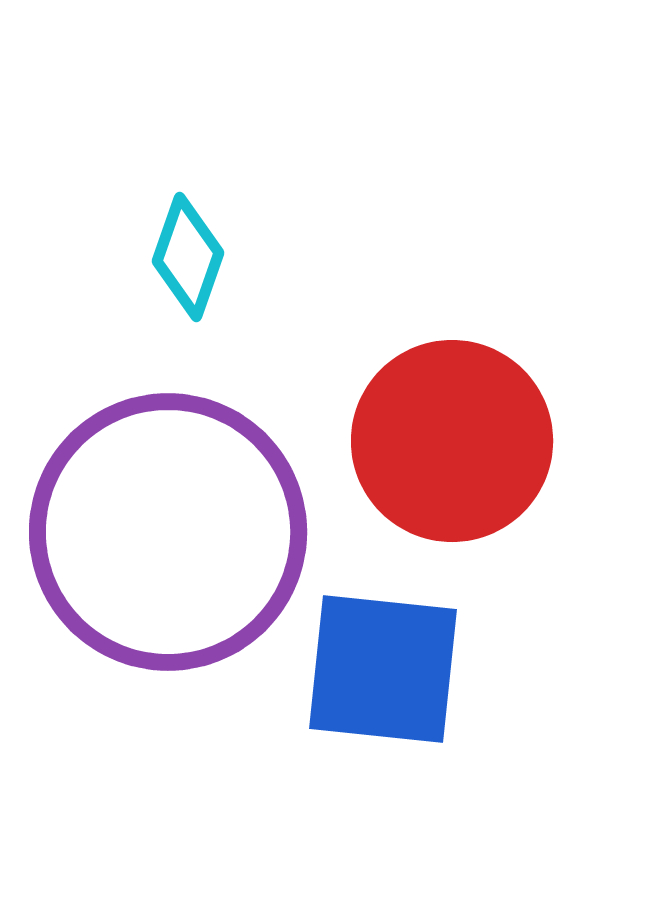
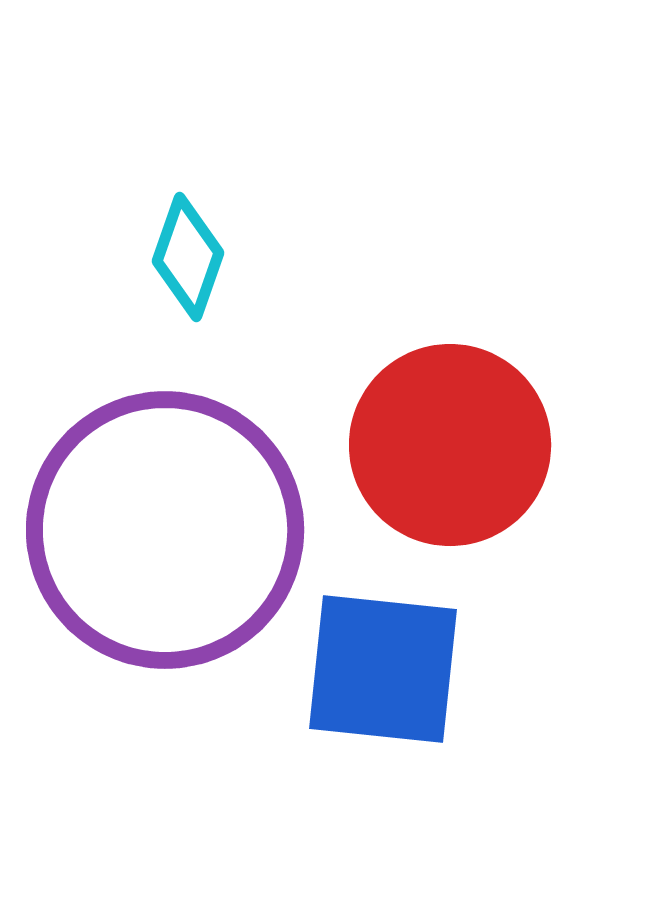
red circle: moved 2 px left, 4 px down
purple circle: moved 3 px left, 2 px up
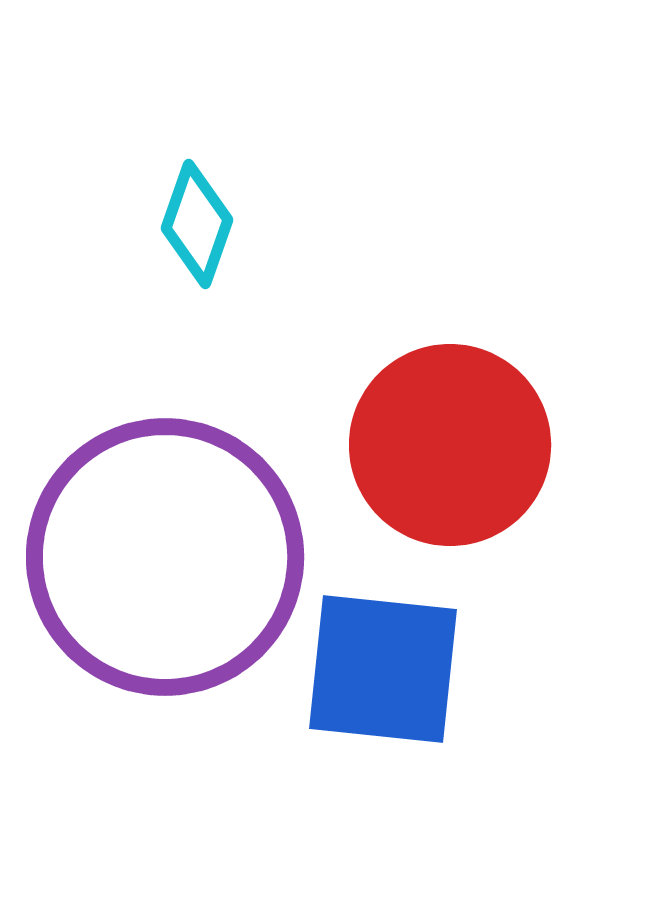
cyan diamond: moved 9 px right, 33 px up
purple circle: moved 27 px down
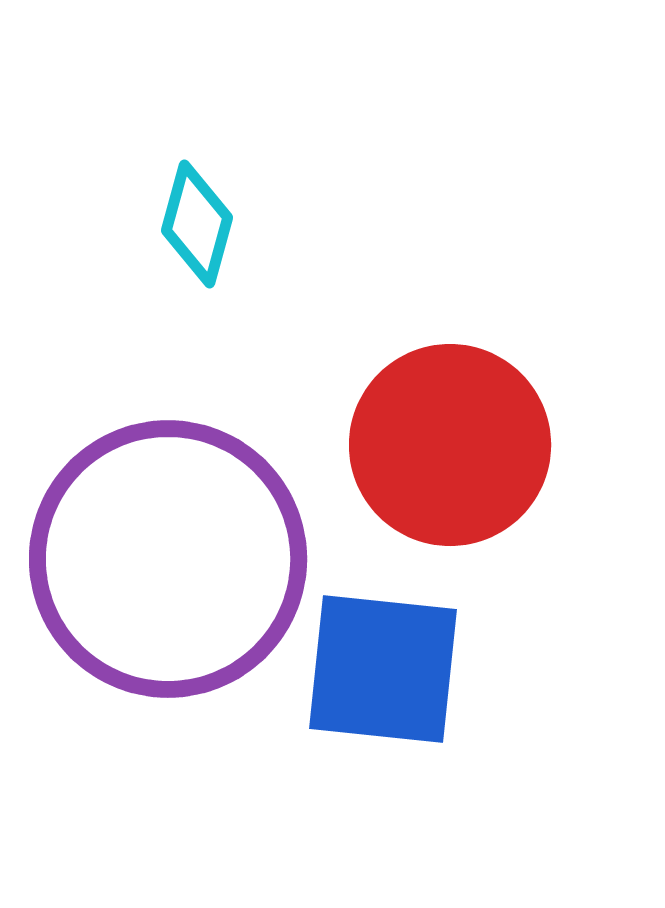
cyan diamond: rotated 4 degrees counterclockwise
purple circle: moved 3 px right, 2 px down
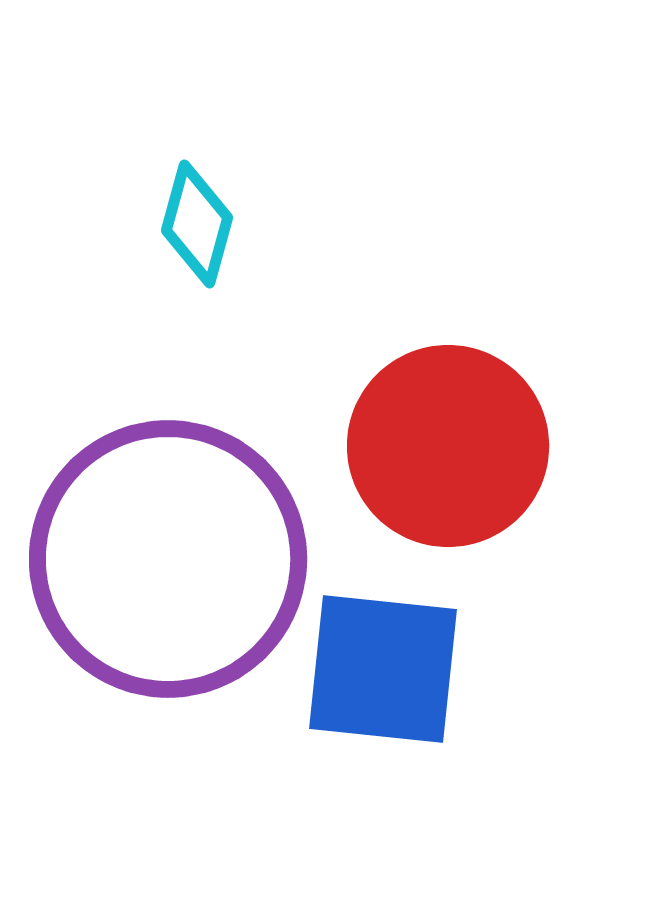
red circle: moved 2 px left, 1 px down
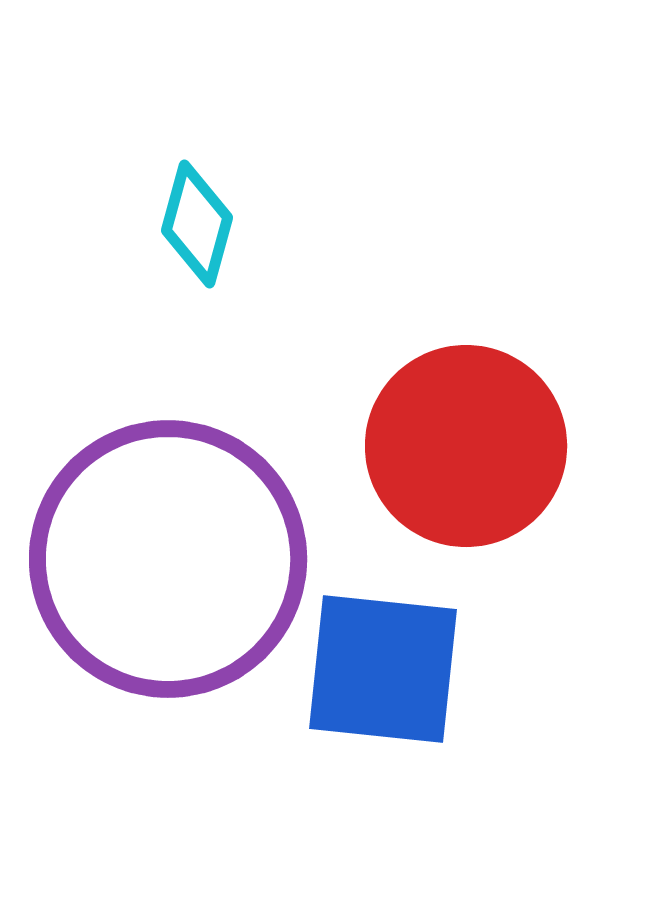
red circle: moved 18 px right
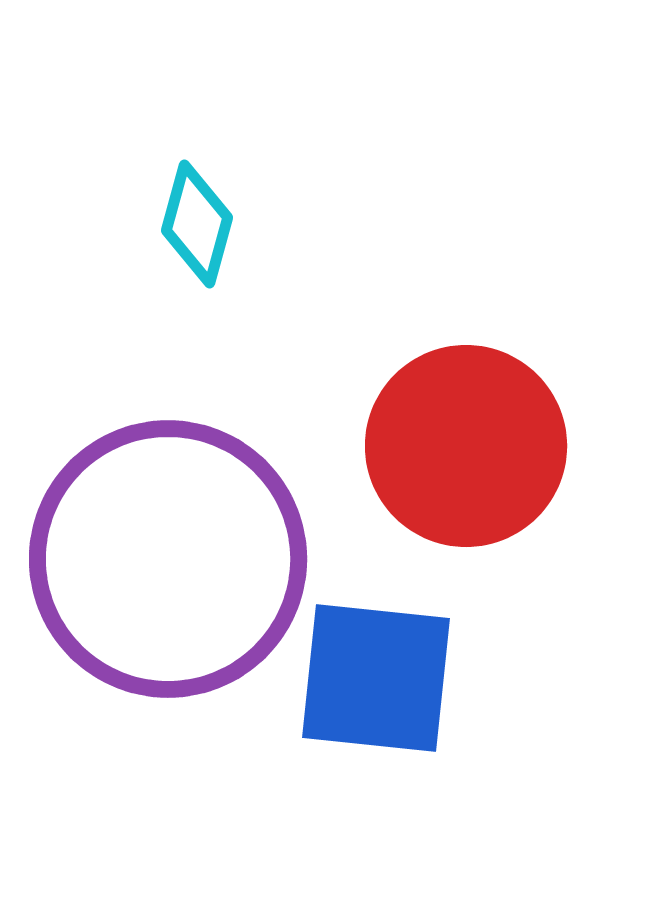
blue square: moved 7 px left, 9 px down
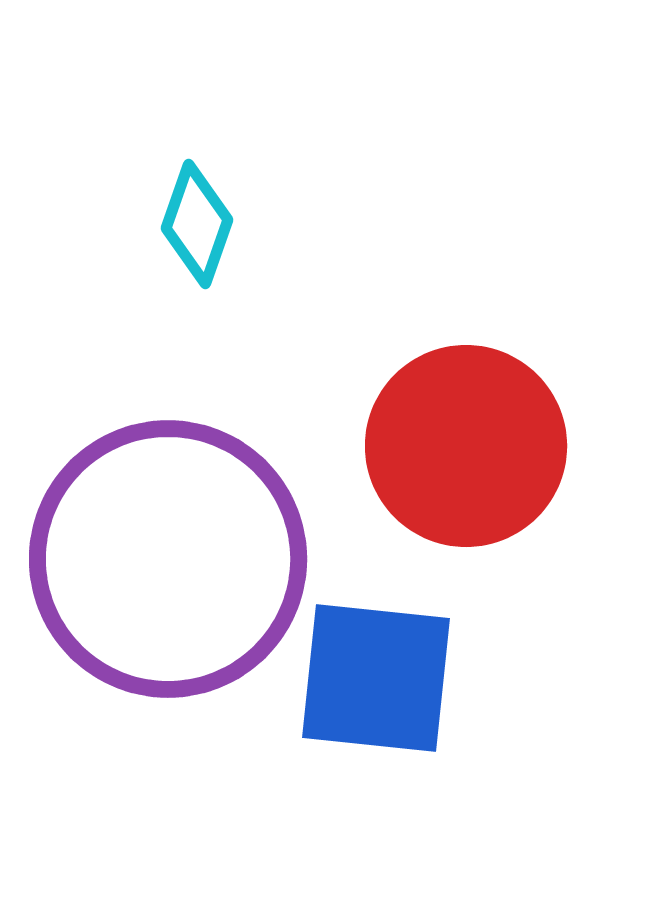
cyan diamond: rotated 4 degrees clockwise
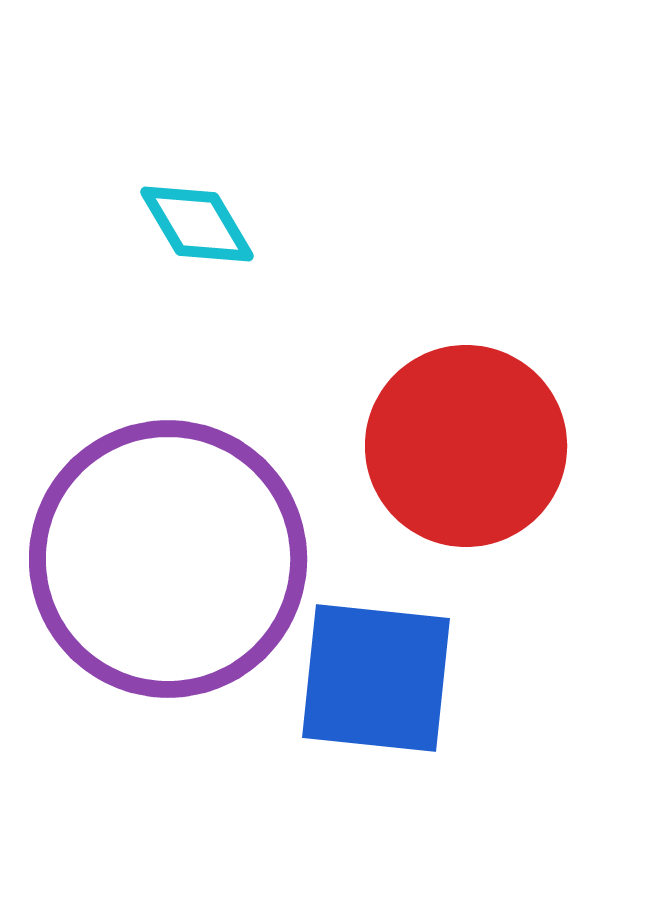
cyan diamond: rotated 50 degrees counterclockwise
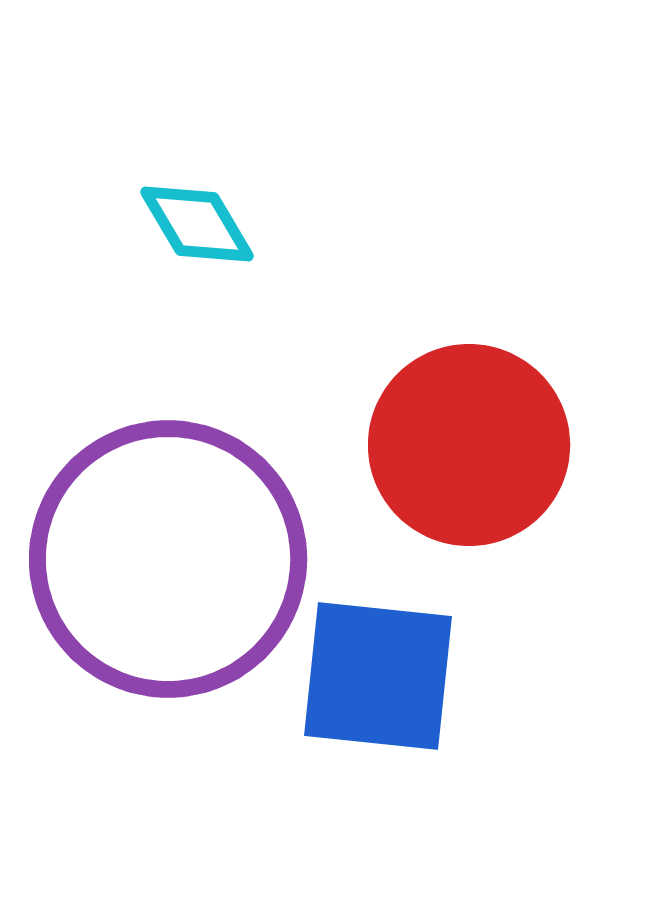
red circle: moved 3 px right, 1 px up
blue square: moved 2 px right, 2 px up
